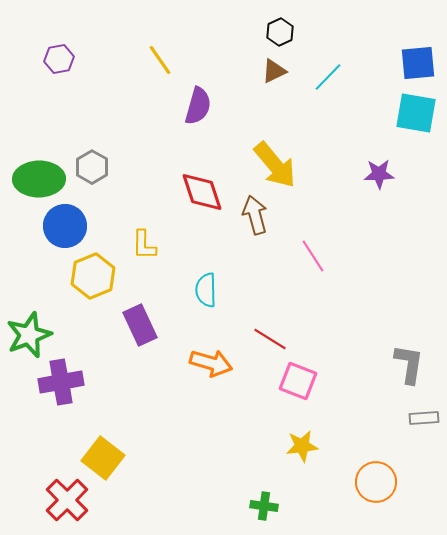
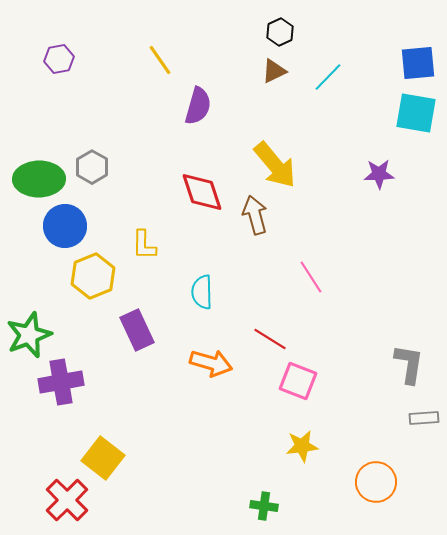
pink line: moved 2 px left, 21 px down
cyan semicircle: moved 4 px left, 2 px down
purple rectangle: moved 3 px left, 5 px down
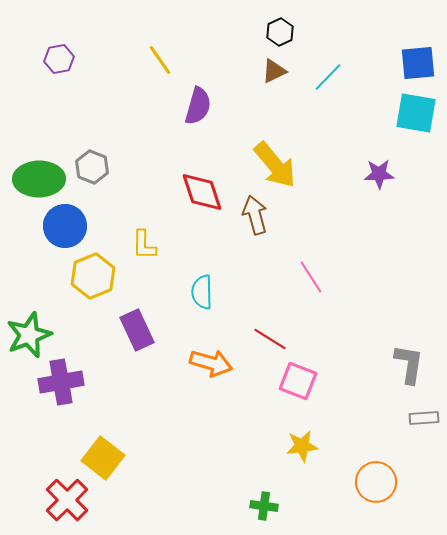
gray hexagon: rotated 8 degrees counterclockwise
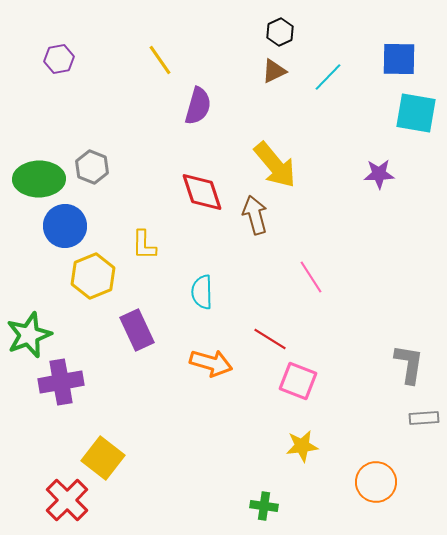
blue square: moved 19 px left, 4 px up; rotated 6 degrees clockwise
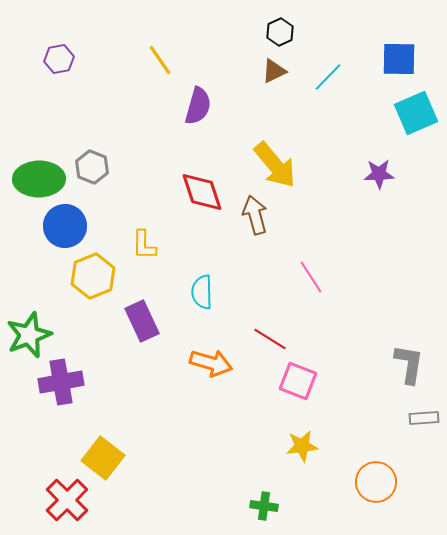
cyan square: rotated 33 degrees counterclockwise
purple rectangle: moved 5 px right, 9 px up
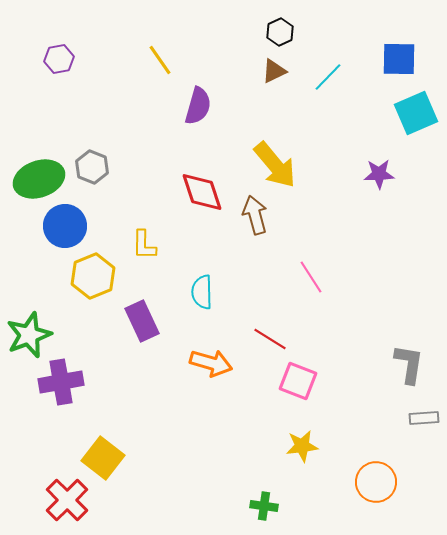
green ellipse: rotated 18 degrees counterclockwise
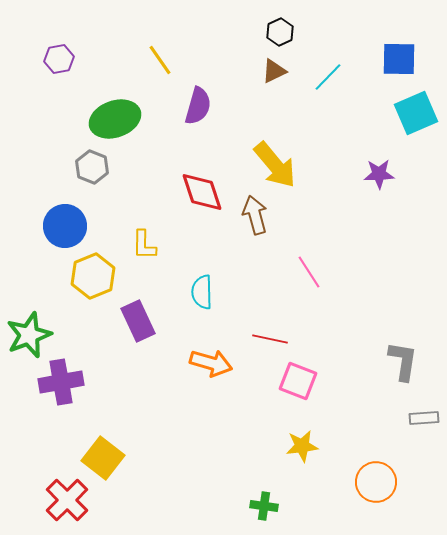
green ellipse: moved 76 px right, 60 px up
pink line: moved 2 px left, 5 px up
purple rectangle: moved 4 px left
red line: rotated 20 degrees counterclockwise
gray L-shape: moved 6 px left, 3 px up
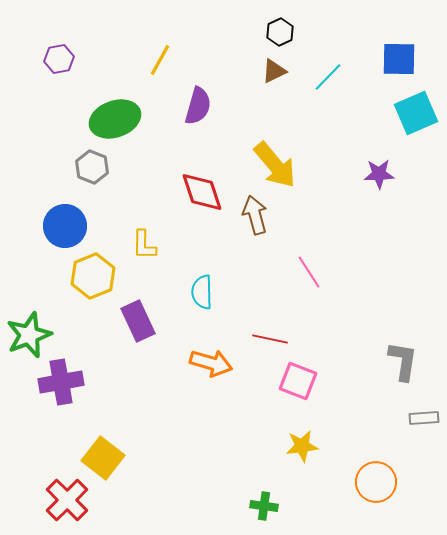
yellow line: rotated 64 degrees clockwise
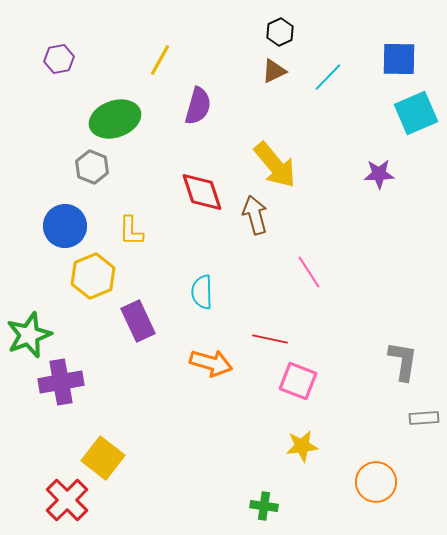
yellow L-shape: moved 13 px left, 14 px up
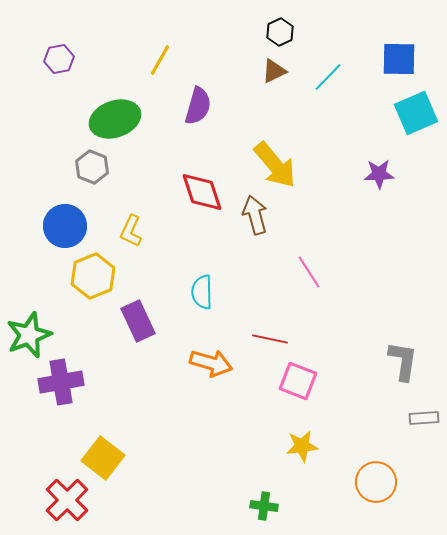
yellow L-shape: rotated 24 degrees clockwise
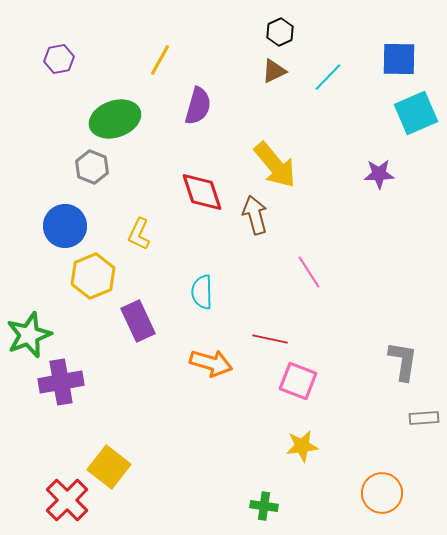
yellow L-shape: moved 8 px right, 3 px down
yellow square: moved 6 px right, 9 px down
orange circle: moved 6 px right, 11 px down
